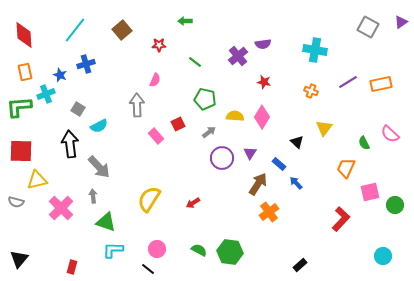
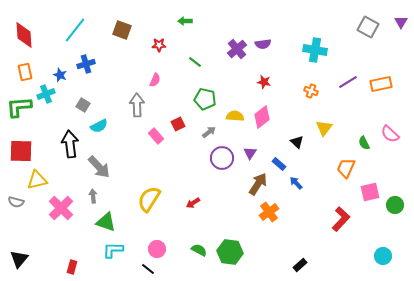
purple triangle at (401, 22): rotated 24 degrees counterclockwise
brown square at (122, 30): rotated 30 degrees counterclockwise
purple cross at (238, 56): moved 1 px left, 7 px up
gray square at (78, 109): moved 5 px right, 4 px up
pink diamond at (262, 117): rotated 20 degrees clockwise
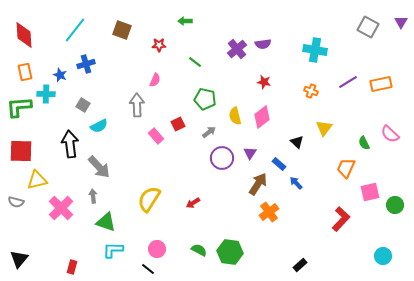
cyan cross at (46, 94): rotated 24 degrees clockwise
yellow semicircle at (235, 116): rotated 108 degrees counterclockwise
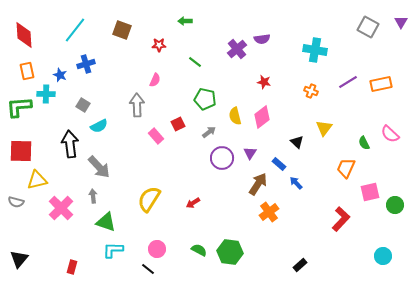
purple semicircle at (263, 44): moved 1 px left, 5 px up
orange rectangle at (25, 72): moved 2 px right, 1 px up
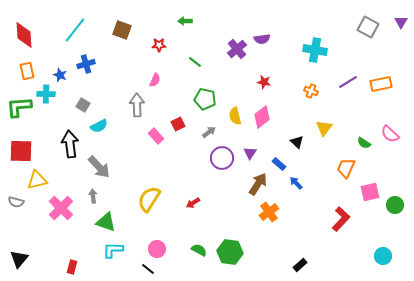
green semicircle at (364, 143): rotated 32 degrees counterclockwise
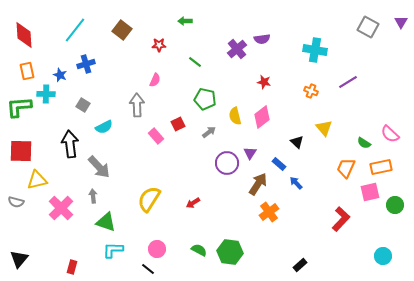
brown square at (122, 30): rotated 18 degrees clockwise
orange rectangle at (381, 84): moved 83 px down
cyan semicircle at (99, 126): moved 5 px right, 1 px down
yellow triangle at (324, 128): rotated 18 degrees counterclockwise
purple circle at (222, 158): moved 5 px right, 5 px down
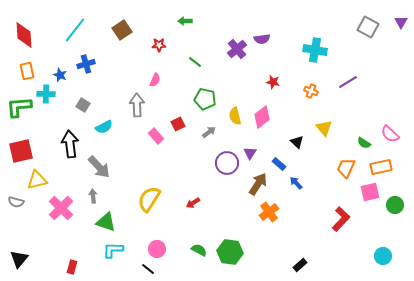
brown square at (122, 30): rotated 18 degrees clockwise
red star at (264, 82): moved 9 px right
red square at (21, 151): rotated 15 degrees counterclockwise
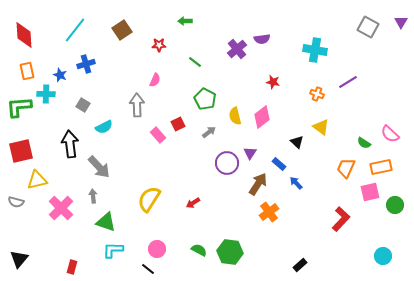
orange cross at (311, 91): moved 6 px right, 3 px down
green pentagon at (205, 99): rotated 15 degrees clockwise
yellow triangle at (324, 128): moved 3 px left, 1 px up; rotated 12 degrees counterclockwise
pink rectangle at (156, 136): moved 2 px right, 1 px up
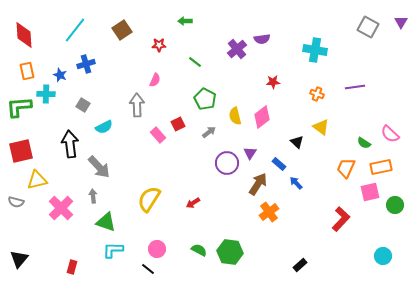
red star at (273, 82): rotated 16 degrees counterclockwise
purple line at (348, 82): moved 7 px right, 5 px down; rotated 24 degrees clockwise
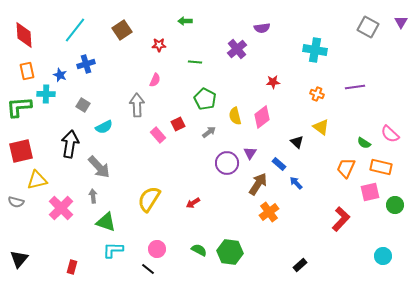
purple semicircle at (262, 39): moved 11 px up
green line at (195, 62): rotated 32 degrees counterclockwise
black arrow at (70, 144): rotated 16 degrees clockwise
orange rectangle at (381, 167): rotated 25 degrees clockwise
